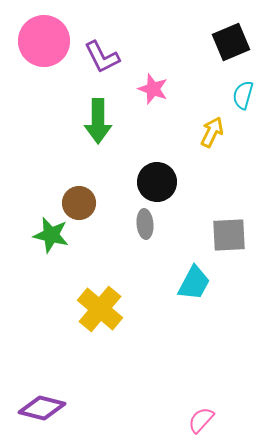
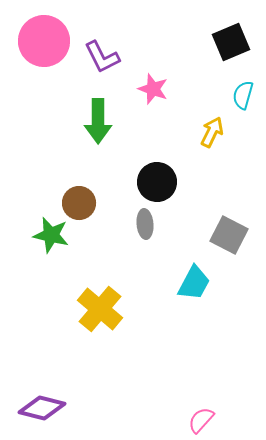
gray square: rotated 30 degrees clockwise
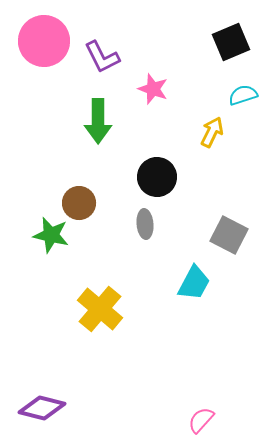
cyan semicircle: rotated 56 degrees clockwise
black circle: moved 5 px up
